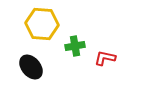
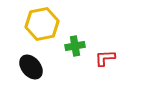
yellow hexagon: rotated 16 degrees counterclockwise
red L-shape: rotated 15 degrees counterclockwise
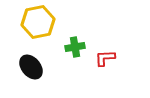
yellow hexagon: moved 4 px left, 2 px up
green cross: moved 1 px down
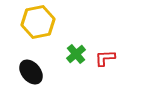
green cross: moved 1 px right, 7 px down; rotated 30 degrees counterclockwise
black ellipse: moved 5 px down
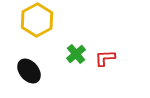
yellow hexagon: moved 1 px left, 2 px up; rotated 16 degrees counterclockwise
black ellipse: moved 2 px left, 1 px up
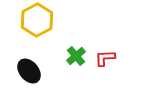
green cross: moved 2 px down
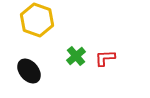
yellow hexagon: rotated 12 degrees counterclockwise
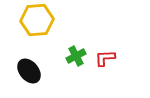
yellow hexagon: rotated 24 degrees counterclockwise
green cross: rotated 12 degrees clockwise
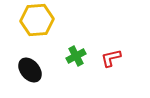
red L-shape: moved 6 px right; rotated 10 degrees counterclockwise
black ellipse: moved 1 px right, 1 px up
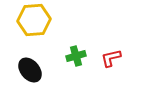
yellow hexagon: moved 3 px left
green cross: rotated 12 degrees clockwise
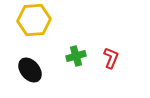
red L-shape: rotated 125 degrees clockwise
